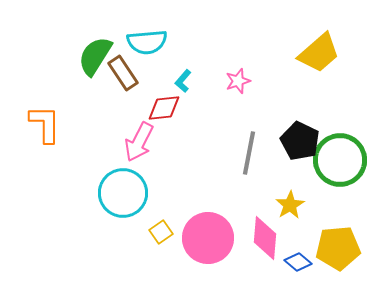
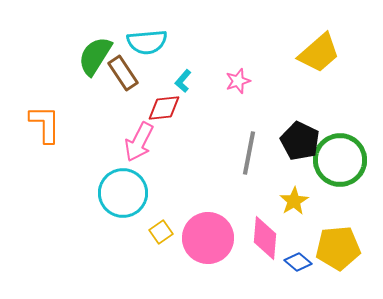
yellow star: moved 4 px right, 4 px up
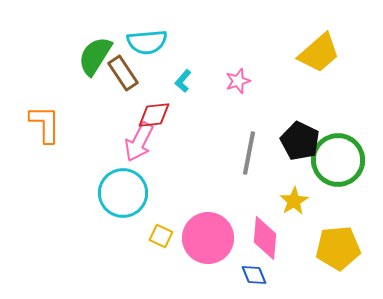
red diamond: moved 10 px left, 7 px down
green circle: moved 2 px left
yellow square: moved 4 px down; rotated 30 degrees counterclockwise
blue diamond: moved 44 px left, 13 px down; rotated 28 degrees clockwise
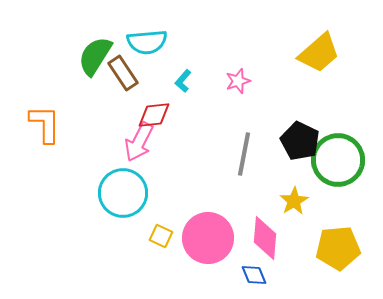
gray line: moved 5 px left, 1 px down
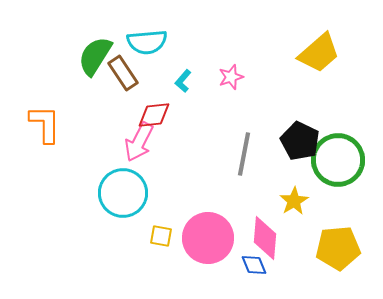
pink star: moved 7 px left, 4 px up
yellow square: rotated 15 degrees counterclockwise
blue diamond: moved 10 px up
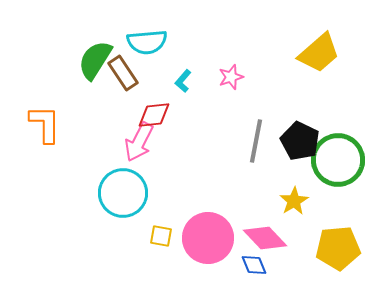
green semicircle: moved 4 px down
gray line: moved 12 px right, 13 px up
pink diamond: rotated 48 degrees counterclockwise
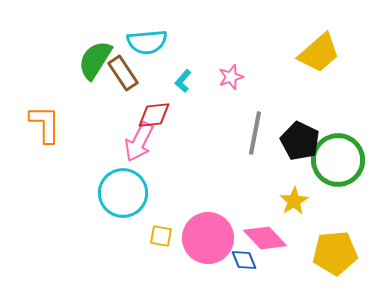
gray line: moved 1 px left, 8 px up
yellow pentagon: moved 3 px left, 5 px down
blue diamond: moved 10 px left, 5 px up
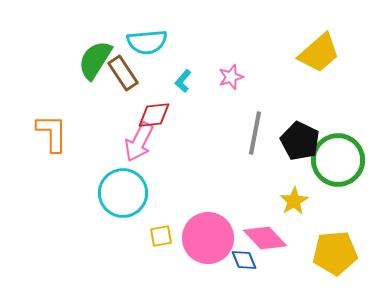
orange L-shape: moved 7 px right, 9 px down
yellow square: rotated 20 degrees counterclockwise
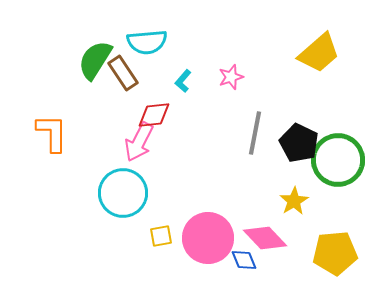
black pentagon: moved 1 px left, 2 px down
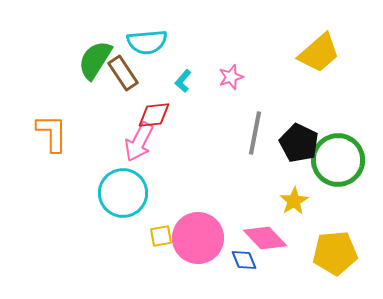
pink circle: moved 10 px left
